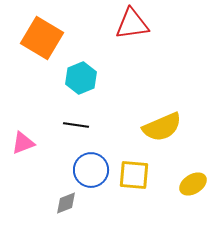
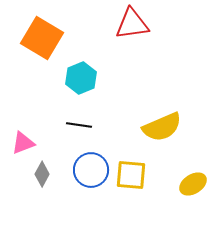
black line: moved 3 px right
yellow square: moved 3 px left
gray diamond: moved 24 px left, 29 px up; rotated 40 degrees counterclockwise
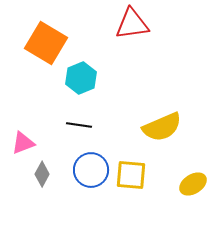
orange square: moved 4 px right, 5 px down
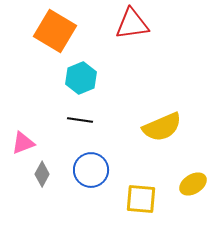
orange square: moved 9 px right, 12 px up
black line: moved 1 px right, 5 px up
yellow square: moved 10 px right, 24 px down
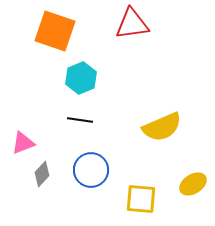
orange square: rotated 12 degrees counterclockwise
gray diamond: rotated 15 degrees clockwise
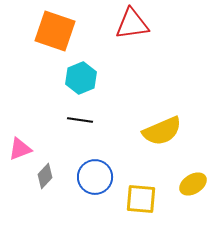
yellow semicircle: moved 4 px down
pink triangle: moved 3 px left, 6 px down
blue circle: moved 4 px right, 7 px down
gray diamond: moved 3 px right, 2 px down
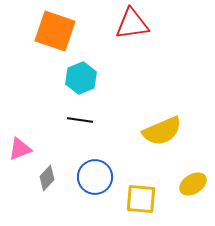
gray diamond: moved 2 px right, 2 px down
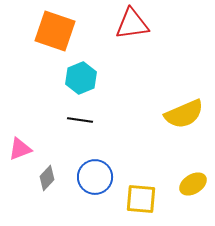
yellow semicircle: moved 22 px right, 17 px up
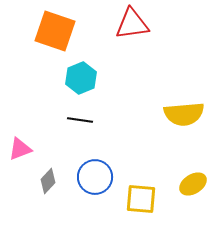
yellow semicircle: rotated 18 degrees clockwise
gray diamond: moved 1 px right, 3 px down
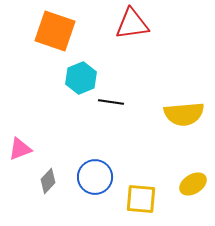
black line: moved 31 px right, 18 px up
